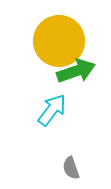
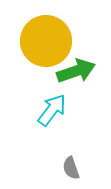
yellow circle: moved 13 px left
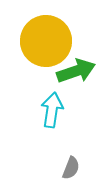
cyan arrow: rotated 28 degrees counterclockwise
gray semicircle: rotated 140 degrees counterclockwise
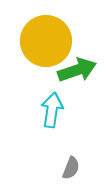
green arrow: moved 1 px right, 1 px up
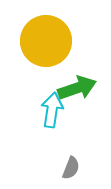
green arrow: moved 18 px down
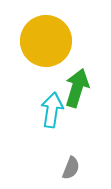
green arrow: rotated 54 degrees counterclockwise
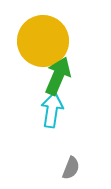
yellow circle: moved 3 px left
green arrow: moved 19 px left, 12 px up; rotated 6 degrees clockwise
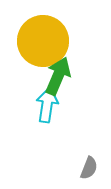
cyan arrow: moved 5 px left, 5 px up
gray semicircle: moved 18 px right
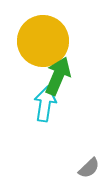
cyan arrow: moved 2 px left, 1 px up
gray semicircle: rotated 25 degrees clockwise
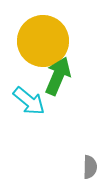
cyan arrow: moved 16 px left, 3 px up; rotated 120 degrees clockwise
gray semicircle: moved 1 px right, 1 px up; rotated 45 degrees counterclockwise
